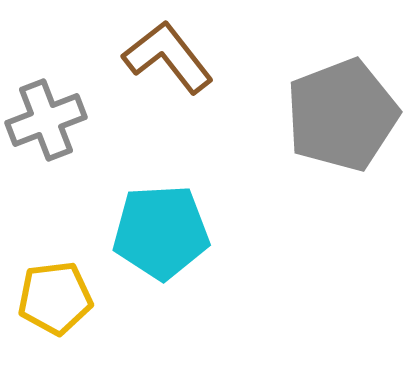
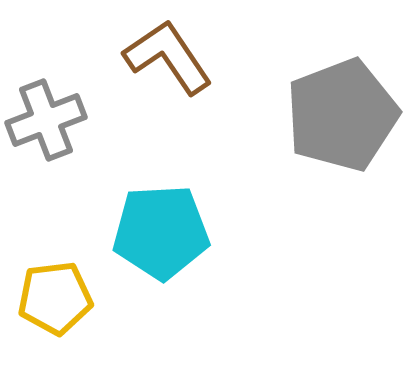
brown L-shape: rotated 4 degrees clockwise
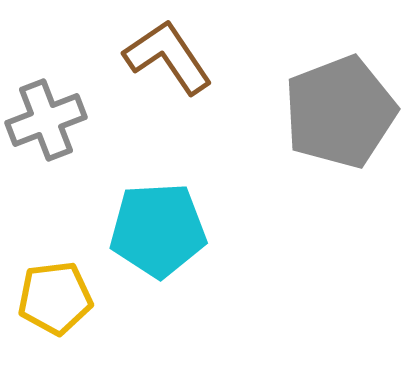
gray pentagon: moved 2 px left, 3 px up
cyan pentagon: moved 3 px left, 2 px up
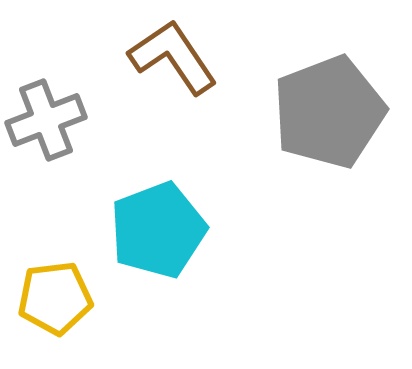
brown L-shape: moved 5 px right
gray pentagon: moved 11 px left
cyan pentagon: rotated 18 degrees counterclockwise
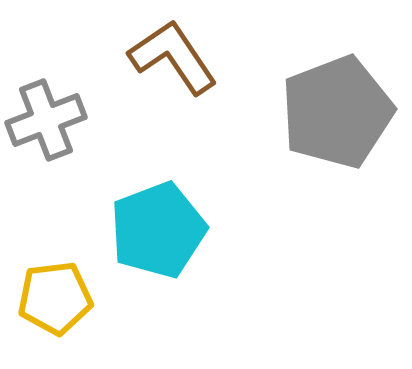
gray pentagon: moved 8 px right
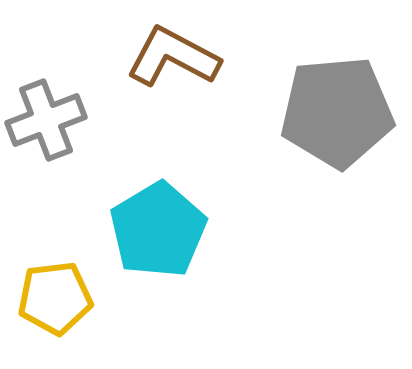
brown L-shape: rotated 28 degrees counterclockwise
gray pentagon: rotated 16 degrees clockwise
cyan pentagon: rotated 10 degrees counterclockwise
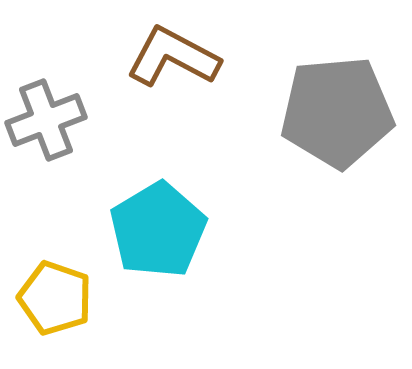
yellow pentagon: rotated 26 degrees clockwise
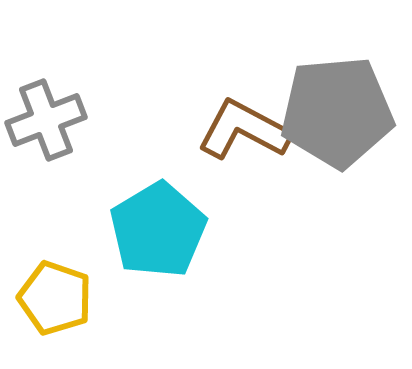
brown L-shape: moved 71 px right, 73 px down
